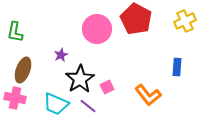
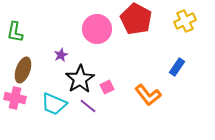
blue rectangle: rotated 30 degrees clockwise
cyan trapezoid: moved 2 px left
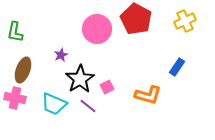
orange L-shape: rotated 36 degrees counterclockwise
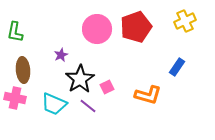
red pentagon: moved 8 px down; rotated 24 degrees clockwise
brown ellipse: rotated 25 degrees counterclockwise
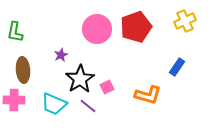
pink cross: moved 1 px left, 2 px down; rotated 10 degrees counterclockwise
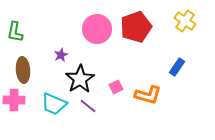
yellow cross: rotated 30 degrees counterclockwise
pink square: moved 9 px right
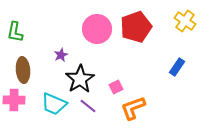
orange L-shape: moved 15 px left, 13 px down; rotated 144 degrees clockwise
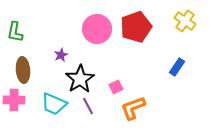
purple line: rotated 24 degrees clockwise
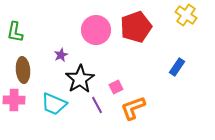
yellow cross: moved 1 px right, 6 px up
pink circle: moved 1 px left, 1 px down
purple line: moved 9 px right, 1 px up
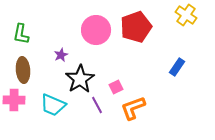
green L-shape: moved 6 px right, 2 px down
cyan trapezoid: moved 1 px left, 1 px down
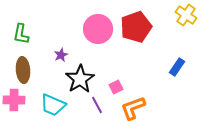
pink circle: moved 2 px right, 1 px up
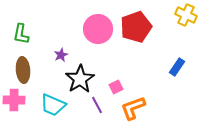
yellow cross: rotated 10 degrees counterclockwise
